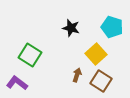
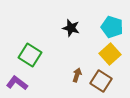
yellow square: moved 14 px right
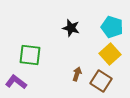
green square: rotated 25 degrees counterclockwise
brown arrow: moved 1 px up
purple L-shape: moved 1 px left, 1 px up
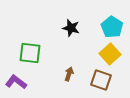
cyan pentagon: rotated 15 degrees clockwise
green square: moved 2 px up
brown arrow: moved 8 px left
brown square: moved 1 px up; rotated 15 degrees counterclockwise
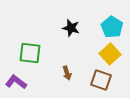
brown arrow: moved 2 px left, 1 px up; rotated 144 degrees clockwise
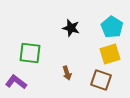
yellow square: rotated 25 degrees clockwise
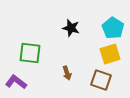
cyan pentagon: moved 1 px right, 1 px down
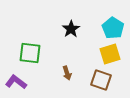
black star: moved 1 px down; rotated 24 degrees clockwise
